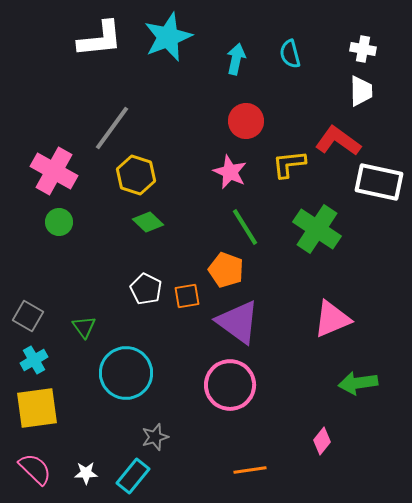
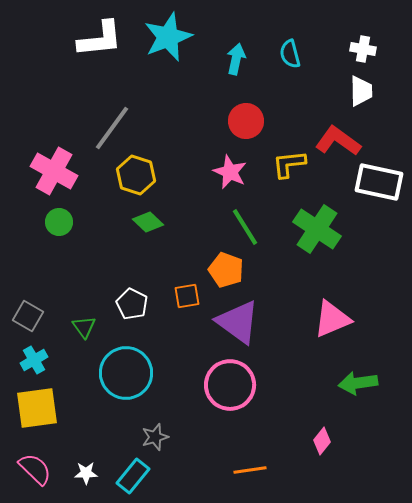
white pentagon: moved 14 px left, 15 px down
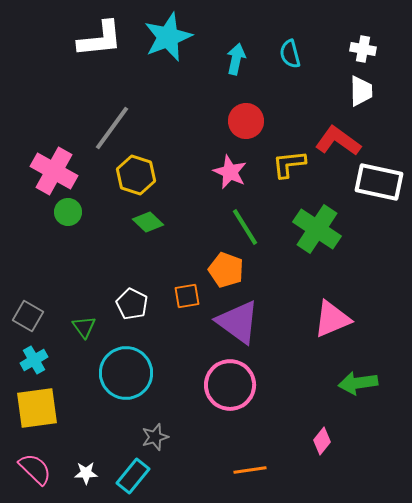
green circle: moved 9 px right, 10 px up
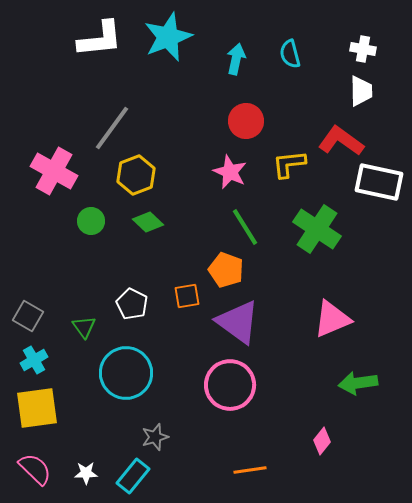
red L-shape: moved 3 px right
yellow hexagon: rotated 21 degrees clockwise
green circle: moved 23 px right, 9 px down
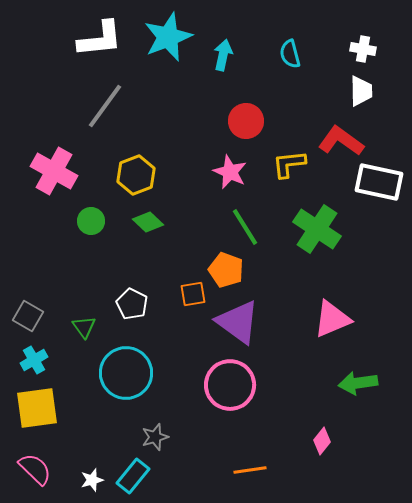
cyan arrow: moved 13 px left, 4 px up
gray line: moved 7 px left, 22 px up
orange square: moved 6 px right, 2 px up
white star: moved 6 px right, 7 px down; rotated 15 degrees counterclockwise
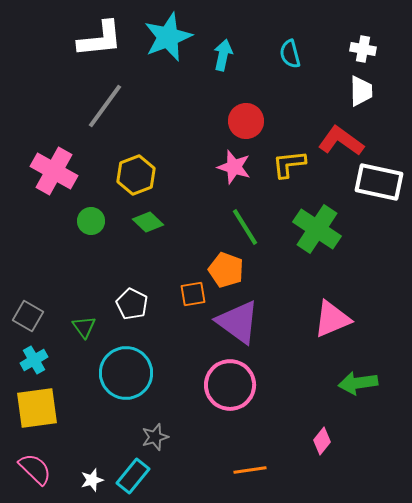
pink star: moved 4 px right, 5 px up; rotated 8 degrees counterclockwise
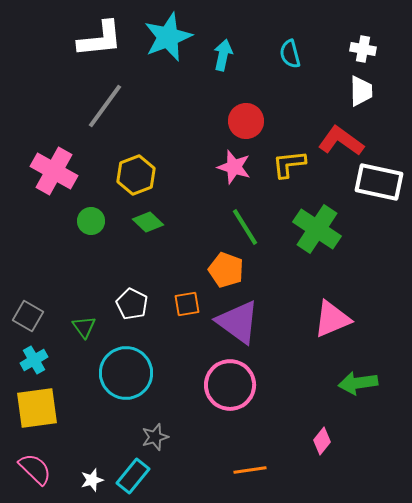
orange square: moved 6 px left, 10 px down
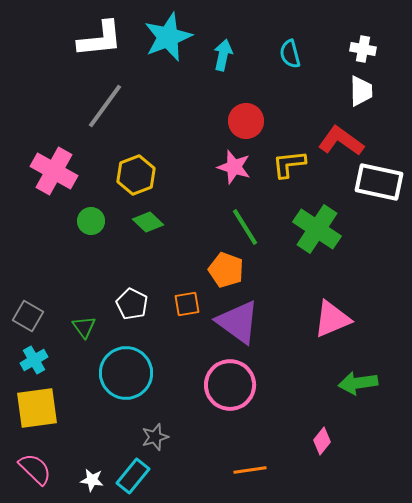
white star: rotated 25 degrees clockwise
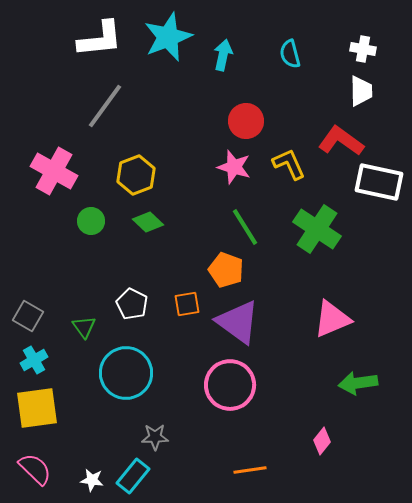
yellow L-shape: rotated 72 degrees clockwise
gray star: rotated 16 degrees clockwise
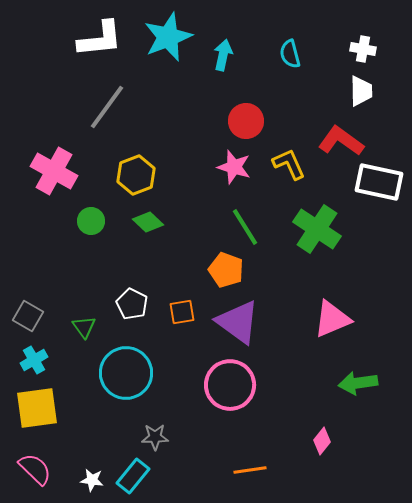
gray line: moved 2 px right, 1 px down
orange square: moved 5 px left, 8 px down
